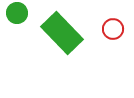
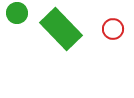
green rectangle: moved 1 px left, 4 px up
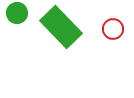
green rectangle: moved 2 px up
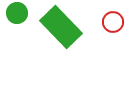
red circle: moved 7 px up
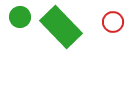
green circle: moved 3 px right, 4 px down
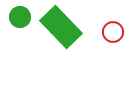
red circle: moved 10 px down
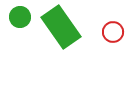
green rectangle: rotated 9 degrees clockwise
